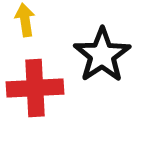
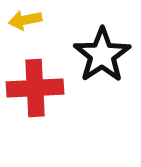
yellow arrow: rotated 92 degrees counterclockwise
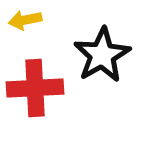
black star: rotated 4 degrees clockwise
